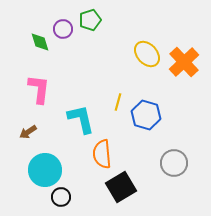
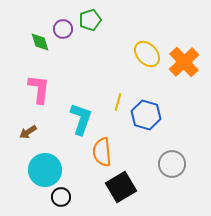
cyan L-shape: rotated 32 degrees clockwise
orange semicircle: moved 2 px up
gray circle: moved 2 px left, 1 px down
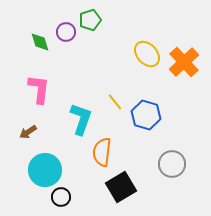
purple circle: moved 3 px right, 3 px down
yellow line: moved 3 px left; rotated 54 degrees counterclockwise
orange semicircle: rotated 12 degrees clockwise
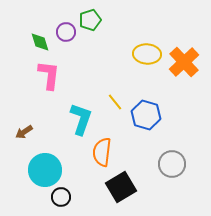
yellow ellipse: rotated 44 degrees counterclockwise
pink L-shape: moved 10 px right, 14 px up
brown arrow: moved 4 px left
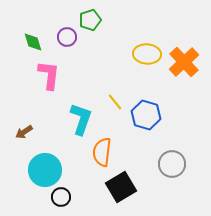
purple circle: moved 1 px right, 5 px down
green diamond: moved 7 px left
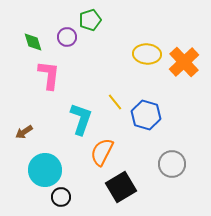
orange semicircle: rotated 20 degrees clockwise
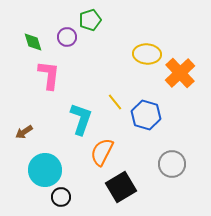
orange cross: moved 4 px left, 11 px down
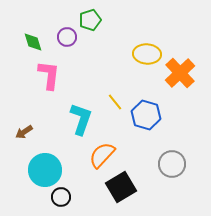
orange semicircle: moved 3 px down; rotated 16 degrees clockwise
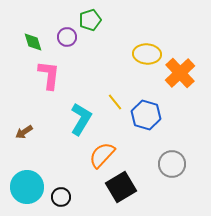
cyan L-shape: rotated 12 degrees clockwise
cyan circle: moved 18 px left, 17 px down
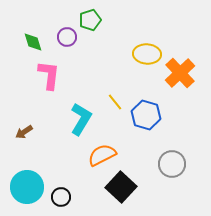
orange semicircle: rotated 20 degrees clockwise
black square: rotated 16 degrees counterclockwise
